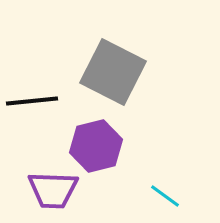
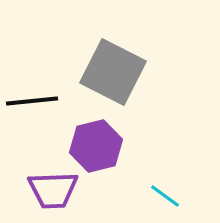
purple trapezoid: rotated 4 degrees counterclockwise
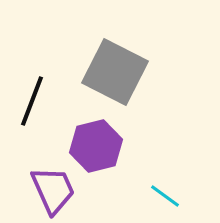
gray square: moved 2 px right
black line: rotated 63 degrees counterclockwise
purple trapezoid: rotated 112 degrees counterclockwise
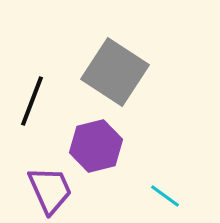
gray square: rotated 6 degrees clockwise
purple trapezoid: moved 3 px left
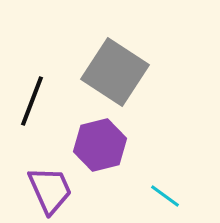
purple hexagon: moved 4 px right, 1 px up
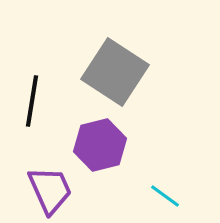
black line: rotated 12 degrees counterclockwise
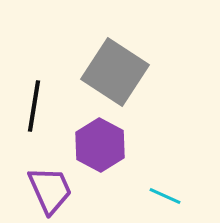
black line: moved 2 px right, 5 px down
purple hexagon: rotated 18 degrees counterclockwise
cyan line: rotated 12 degrees counterclockwise
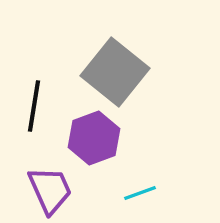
gray square: rotated 6 degrees clockwise
purple hexagon: moved 6 px left, 7 px up; rotated 12 degrees clockwise
cyan line: moved 25 px left, 3 px up; rotated 44 degrees counterclockwise
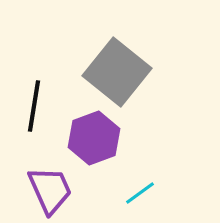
gray square: moved 2 px right
cyan line: rotated 16 degrees counterclockwise
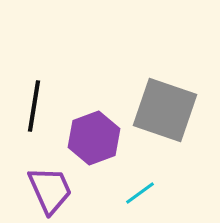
gray square: moved 48 px right, 38 px down; rotated 20 degrees counterclockwise
